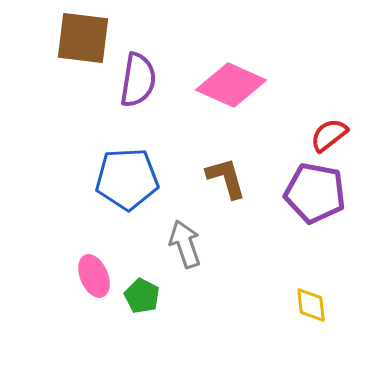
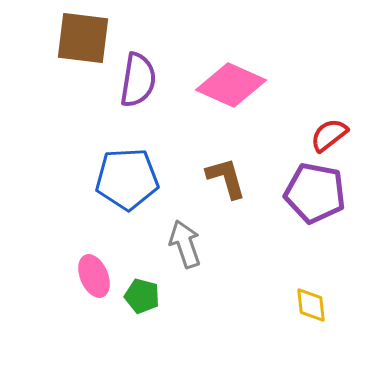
green pentagon: rotated 12 degrees counterclockwise
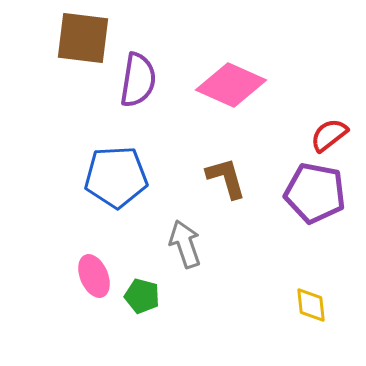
blue pentagon: moved 11 px left, 2 px up
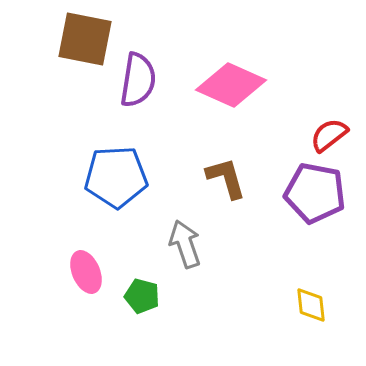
brown square: moved 2 px right, 1 px down; rotated 4 degrees clockwise
pink ellipse: moved 8 px left, 4 px up
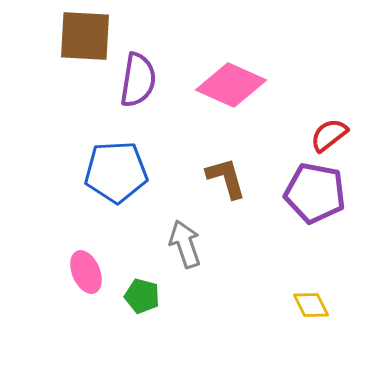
brown square: moved 3 px up; rotated 8 degrees counterclockwise
blue pentagon: moved 5 px up
yellow diamond: rotated 21 degrees counterclockwise
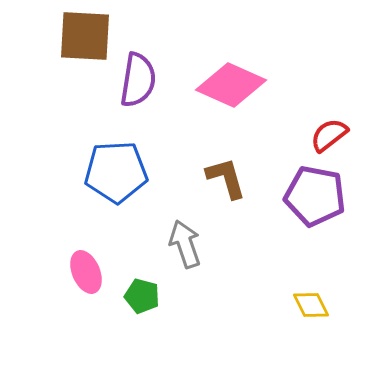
purple pentagon: moved 3 px down
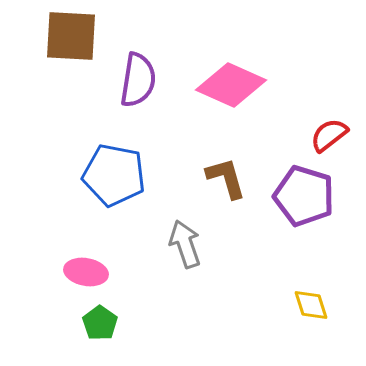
brown square: moved 14 px left
blue pentagon: moved 2 px left, 3 px down; rotated 14 degrees clockwise
purple pentagon: moved 11 px left; rotated 6 degrees clockwise
pink ellipse: rotated 57 degrees counterclockwise
green pentagon: moved 42 px left, 27 px down; rotated 20 degrees clockwise
yellow diamond: rotated 9 degrees clockwise
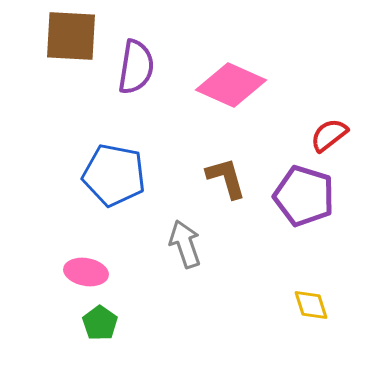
purple semicircle: moved 2 px left, 13 px up
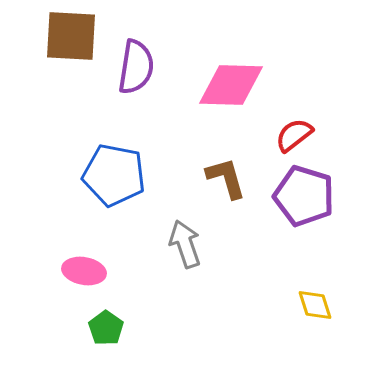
pink diamond: rotated 22 degrees counterclockwise
red semicircle: moved 35 px left
pink ellipse: moved 2 px left, 1 px up
yellow diamond: moved 4 px right
green pentagon: moved 6 px right, 5 px down
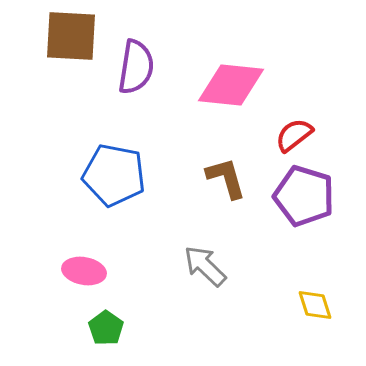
pink diamond: rotated 4 degrees clockwise
gray arrow: moved 20 px right, 22 px down; rotated 27 degrees counterclockwise
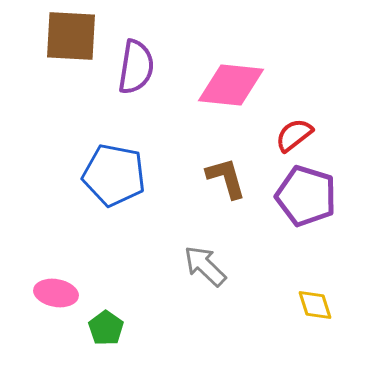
purple pentagon: moved 2 px right
pink ellipse: moved 28 px left, 22 px down
